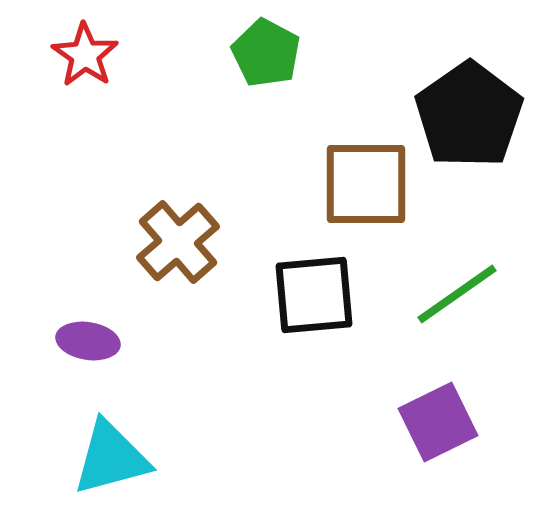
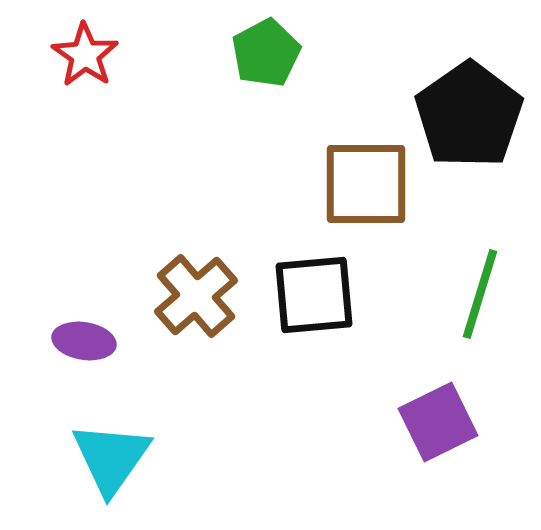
green pentagon: rotated 16 degrees clockwise
brown cross: moved 18 px right, 54 px down
green line: moved 23 px right; rotated 38 degrees counterclockwise
purple ellipse: moved 4 px left
cyan triangle: rotated 40 degrees counterclockwise
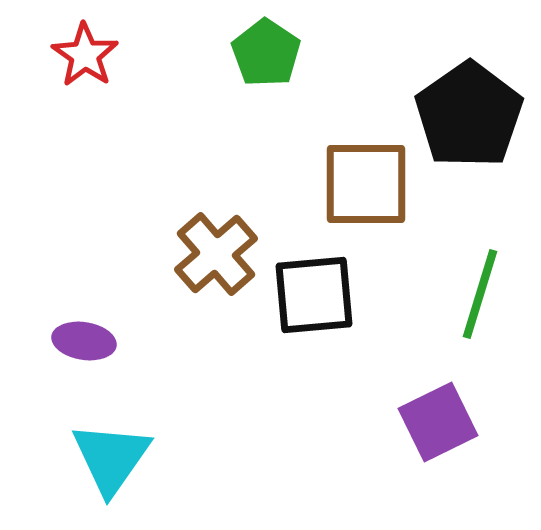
green pentagon: rotated 10 degrees counterclockwise
brown cross: moved 20 px right, 42 px up
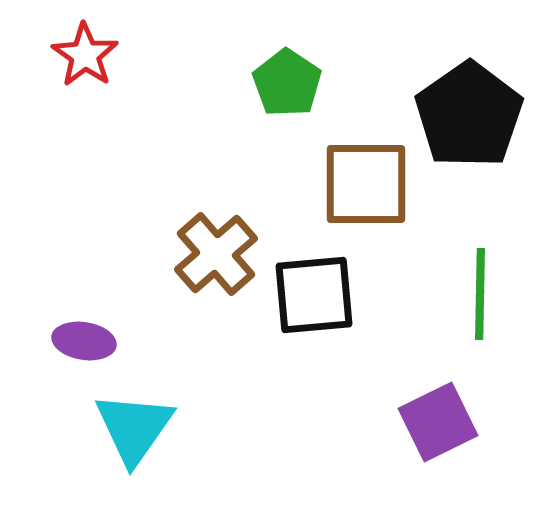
green pentagon: moved 21 px right, 30 px down
green line: rotated 16 degrees counterclockwise
cyan triangle: moved 23 px right, 30 px up
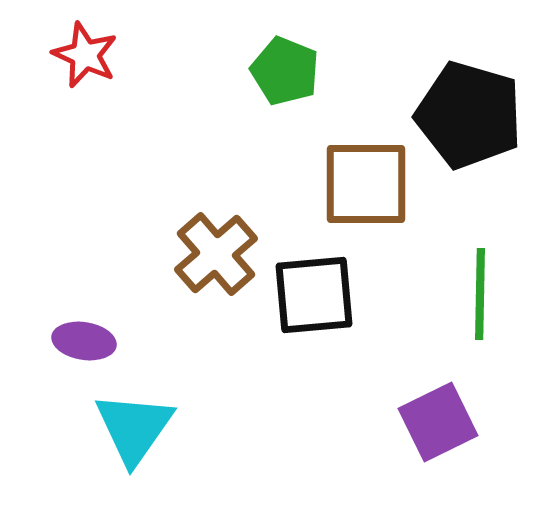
red star: rotated 10 degrees counterclockwise
green pentagon: moved 2 px left, 12 px up; rotated 12 degrees counterclockwise
black pentagon: rotated 21 degrees counterclockwise
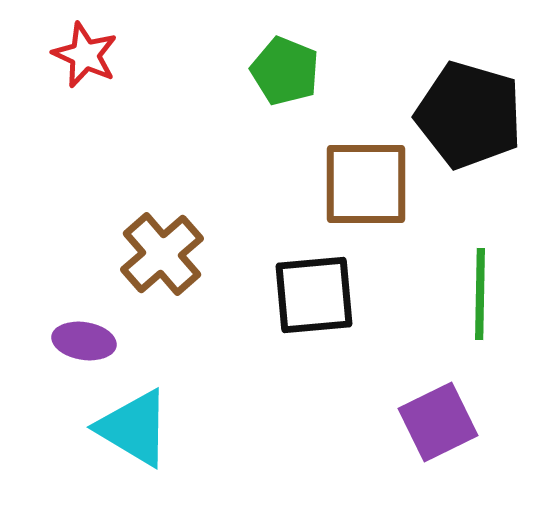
brown cross: moved 54 px left
cyan triangle: rotated 34 degrees counterclockwise
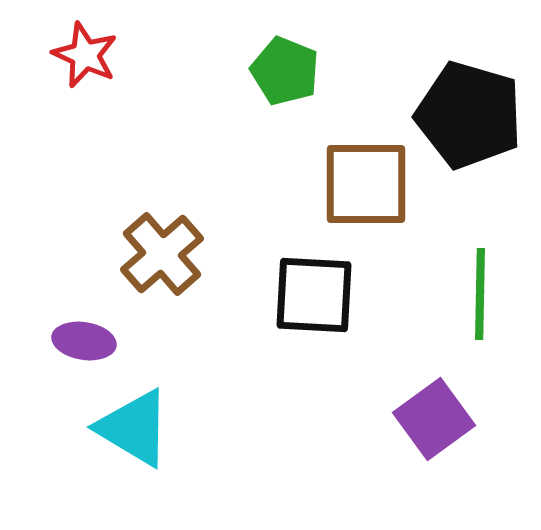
black square: rotated 8 degrees clockwise
purple square: moved 4 px left, 3 px up; rotated 10 degrees counterclockwise
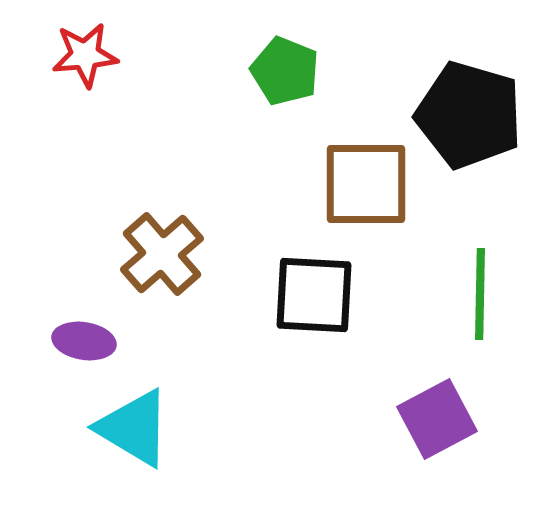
red star: rotated 30 degrees counterclockwise
purple square: moved 3 px right; rotated 8 degrees clockwise
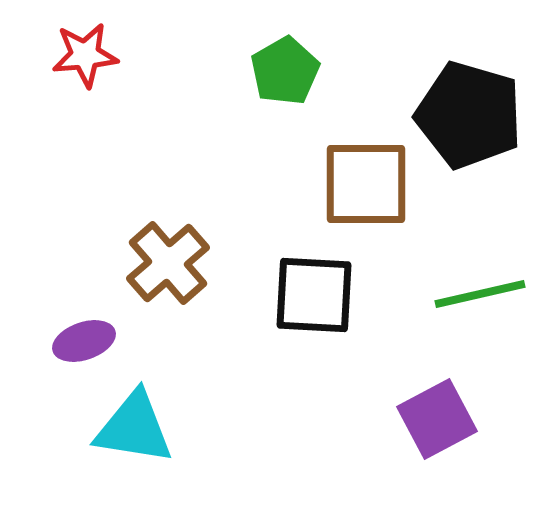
green pentagon: rotated 20 degrees clockwise
brown cross: moved 6 px right, 9 px down
green line: rotated 76 degrees clockwise
purple ellipse: rotated 28 degrees counterclockwise
cyan triangle: rotated 22 degrees counterclockwise
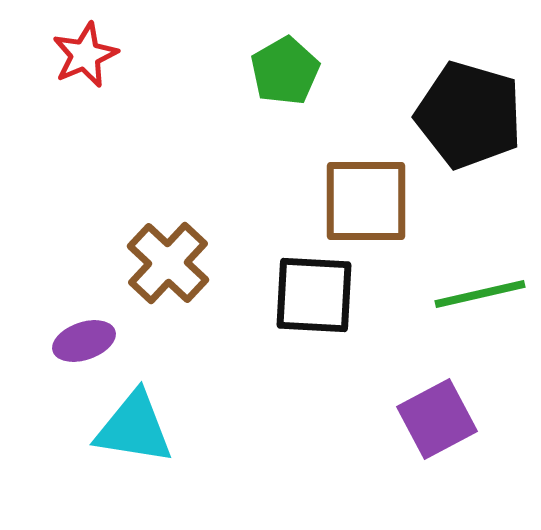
red star: rotated 18 degrees counterclockwise
brown square: moved 17 px down
brown cross: rotated 6 degrees counterclockwise
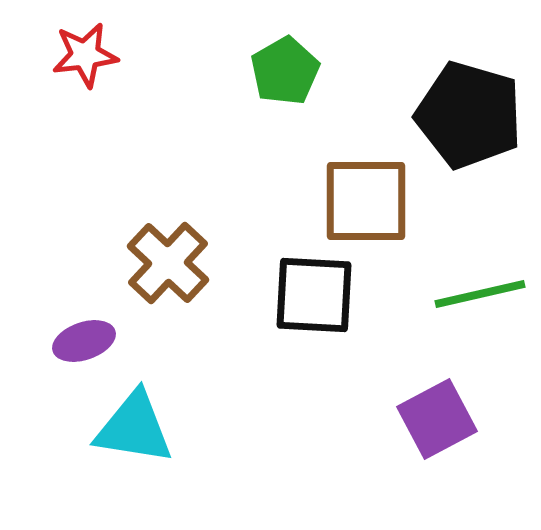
red star: rotated 16 degrees clockwise
